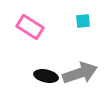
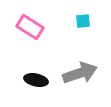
black ellipse: moved 10 px left, 4 px down
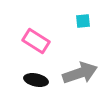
pink rectangle: moved 6 px right, 14 px down
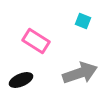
cyan square: rotated 28 degrees clockwise
black ellipse: moved 15 px left; rotated 35 degrees counterclockwise
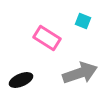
pink rectangle: moved 11 px right, 3 px up
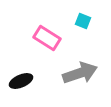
black ellipse: moved 1 px down
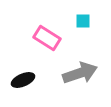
cyan square: rotated 21 degrees counterclockwise
black ellipse: moved 2 px right, 1 px up
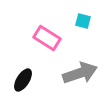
cyan square: rotated 14 degrees clockwise
black ellipse: rotated 35 degrees counterclockwise
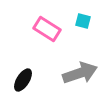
pink rectangle: moved 9 px up
